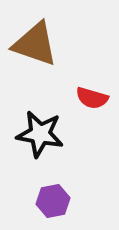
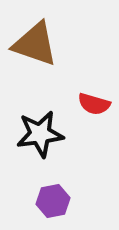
red semicircle: moved 2 px right, 6 px down
black star: rotated 18 degrees counterclockwise
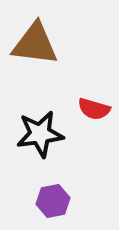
brown triangle: rotated 12 degrees counterclockwise
red semicircle: moved 5 px down
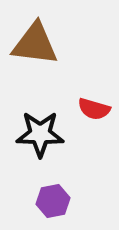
black star: rotated 9 degrees clockwise
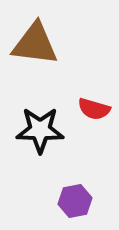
black star: moved 4 px up
purple hexagon: moved 22 px right
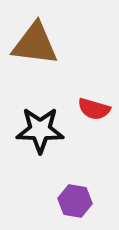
purple hexagon: rotated 20 degrees clockwise
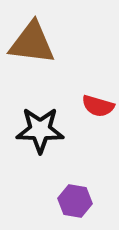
brown triangle: moved 3 px left, 1 px up
red semicircle: moved 4 px right, 3 px up
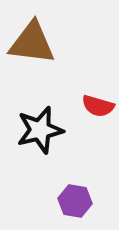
black star: rotated 15 degrees counterclockwise
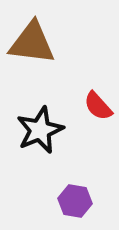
red semicircle: rotated 32 degrees clockwise
black star: rotated 9 degrees counterclockwise
